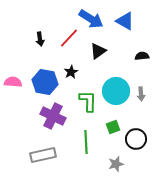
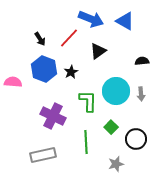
blue arrow: rotated 10 degrees counterclockwise
black arrow: rotated 24 degrees counterclockwise
black semicircle: moved 5 px down
blue hexagon: moved 1 px left, 13 px up; rotated 10 degrees clockwise
green square: moved 2 px left; rotated 24 degrees counterclockwise
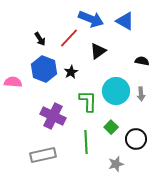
black semicircle: rotated 16 degrees clockwise
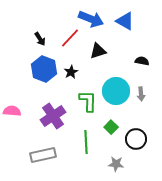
red line: moved 1 px right
black triangle: rotated 18 degrees clockwise
pink semicircle: moved 1 px left, 29 px down
purple cross: rotated 30 degrees clockwise
gray star: rotated 21 degrees clockwise
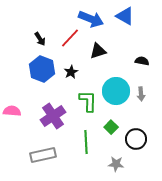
blue triangle: moved 5 px up
blue hexagon: moved 2 px left
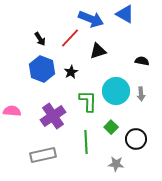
blue triangle: moved 2 px up
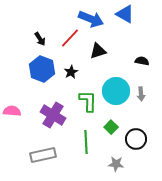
purple cross: moved 1 px up; rotated 25 degrees counterclockwise
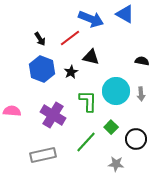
red line: rotated 10 degrees clockwise
black triangle: moved 7 px left, 6 px down; rotated 30 degrees clockwise
green line: rotated 45 degrees clockwise
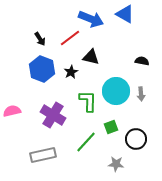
pink semicircle: rotated 18 degrees counterclockwise
green square: rotated 24 degrees clockwise
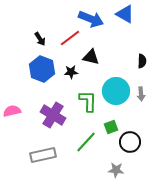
black semicircle: rotated 80 degrees clockwise
black star: rotated 24 degrees clockwise
black circle: moved 6 px left, 3 px down
gray star: moved 6 px down
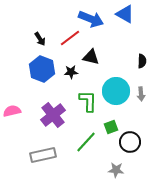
purple cross: rotated 20 degrees clockwise
